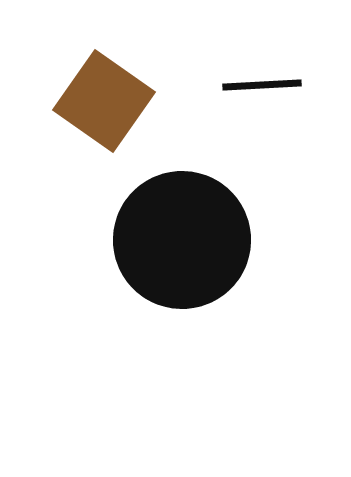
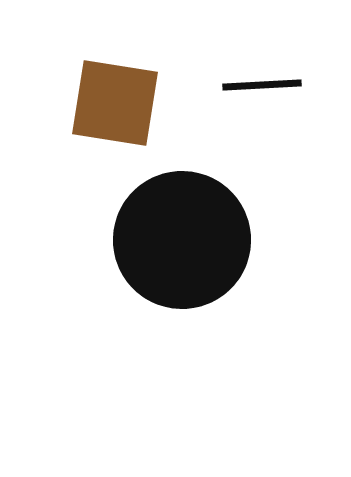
brown square: moved 11 px right, 2 px down; rotated 26 degrees counterclockwise
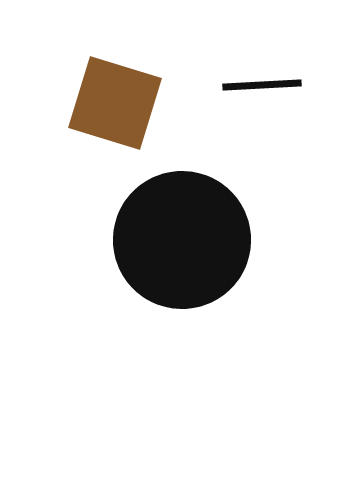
brown square: rotated 8 degrees clockwise
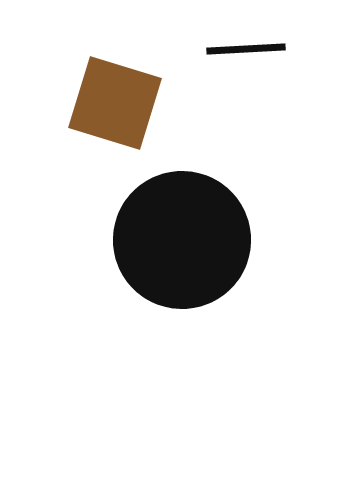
black line: moved 16 px left, 36 px up
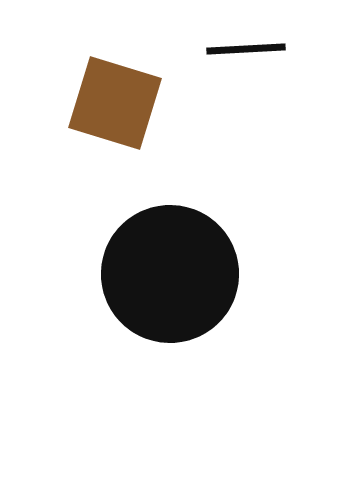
black circle: moved 12 px left, 34 px down
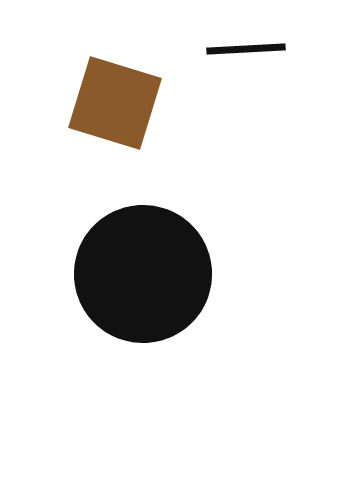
black circle: moved 27 px left
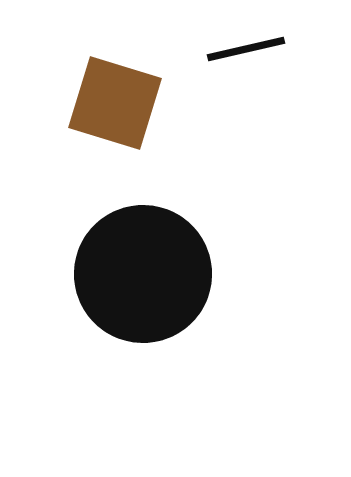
black line: rotated 10 degrees counterclockwise
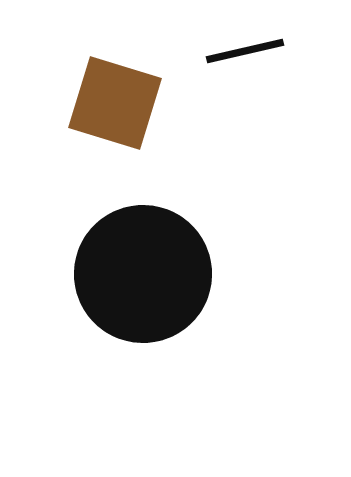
black line: moved 1 px left, 2 px down
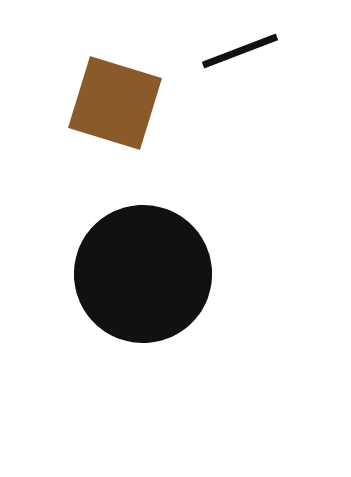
black line: moved 5 px left; rotated 8 degrees counterclockwise
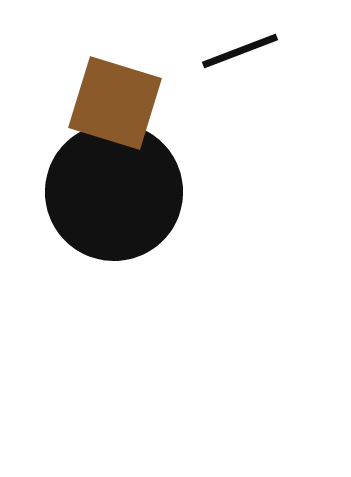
black circle: moved 29 px left, 82 px up
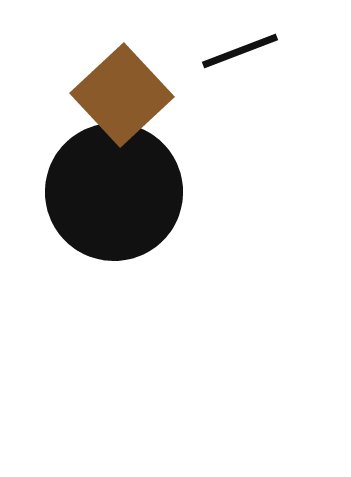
brown square: moved 7 px right, 8 px up; rotated 30 degrees clockwise
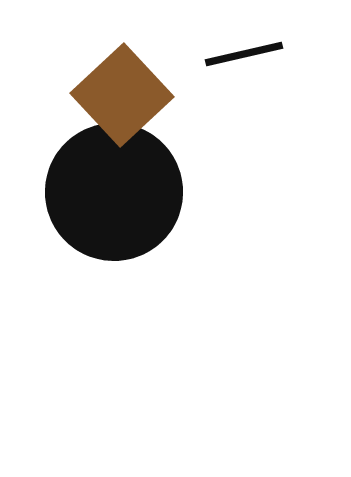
black line: moved 4 px right, 3 px down; rotated 8 degrees clockwise
